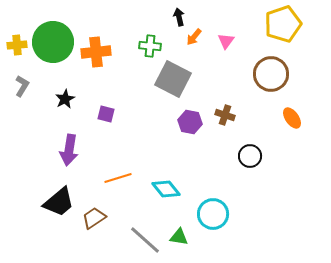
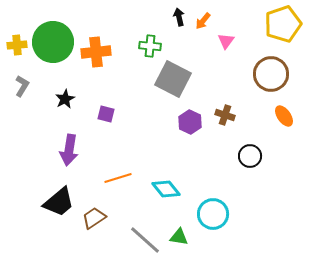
orange arrow: moved 9 px right, 16 px up
orange ellipse: moved 8 px left, 2 px up
purple hexagon: rotated 15 degrees clockwise
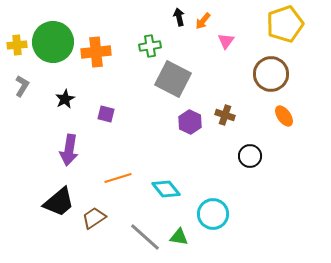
yellow pentagon: moved 2 px right
green cross: rotated 15 degrees counterclockwise
gray line: moved 3 px up
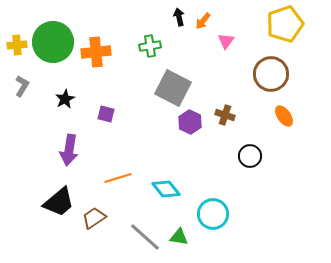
gray square: moved 9 px down
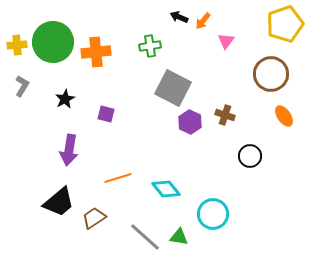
black arrow: rotated 54 degrees counterclockwise
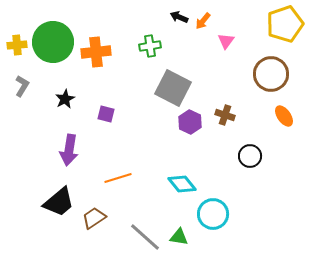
cyan diamond: moved 16 px right, 5 px up
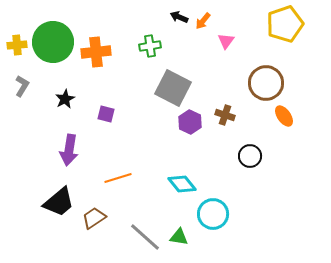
brown circle: moved 5 px left, 9 px down
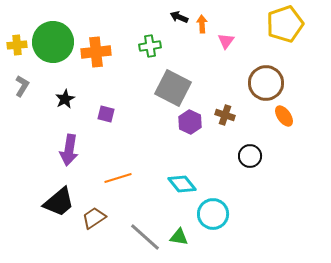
orange arrow: moved 1 px left, 3 px down; rotated 138 degrees clockwise
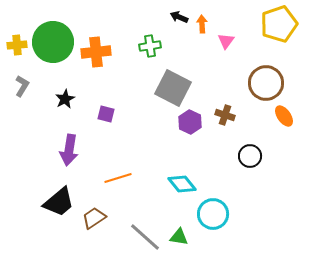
yellow pentagon: moved 6 px left
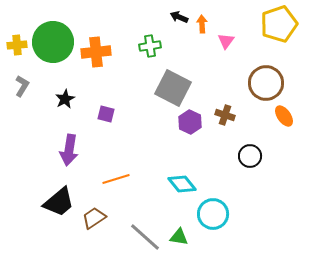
orange line: moved 2 px left, 1 px down
